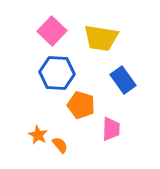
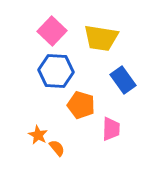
blue hexagon: moved 1 px left, 2 px up
orange semicircle: moved 3 px left, 3 px down
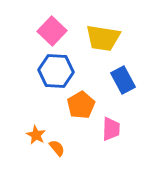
yellow trapezoid: moved 2 px right
blue rectangle: rotated 8 degrees clockwise
orange pentagon: rotated 24 degrees clockwise
orange star: moved 2 px left
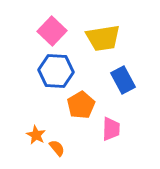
yellow trapezoid: rotated 18 degrees counterclockwise
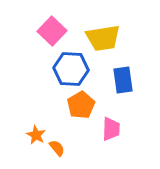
blue hexagon: moved 15 px right, 2 px up
blue rectangle: rotated 20 degrees clockwise
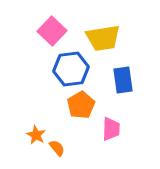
blue hexagon: rotated 12 degrees counterclockwise
